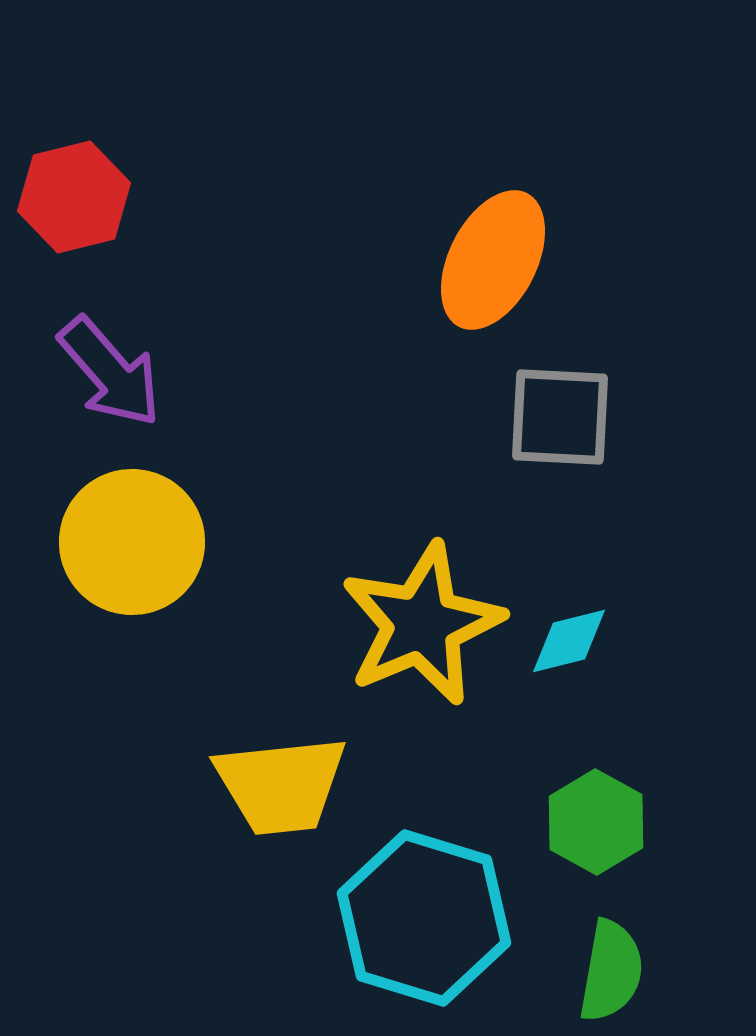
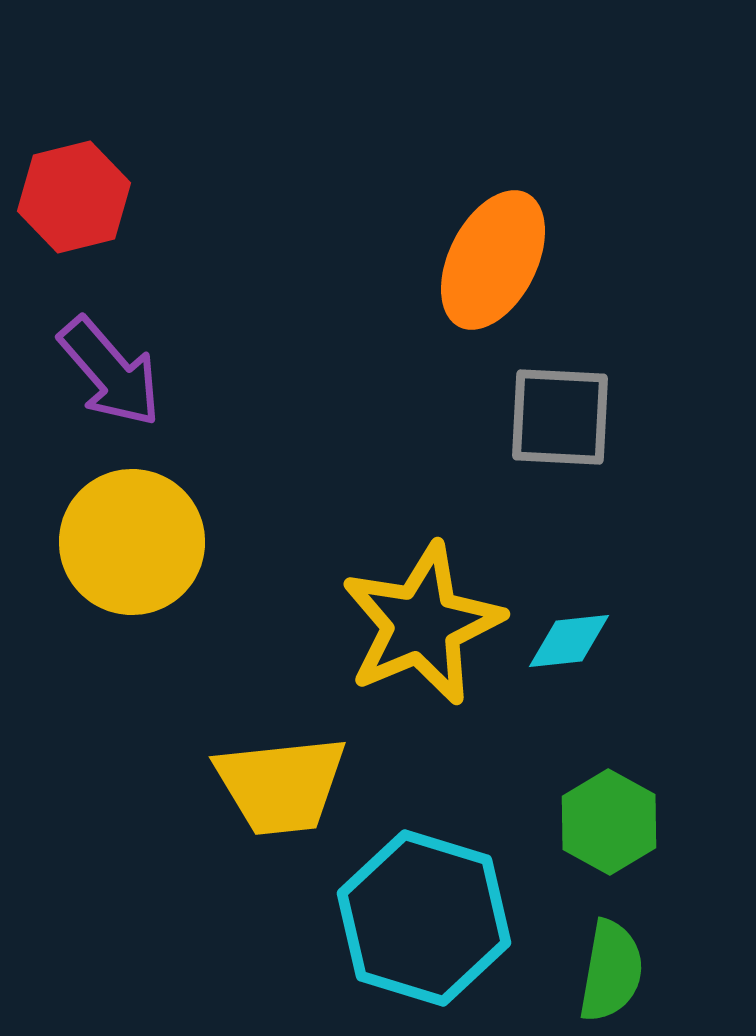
cyan diamond: rotated 8 degrees clockwise
green hexagon: moved 13 px right
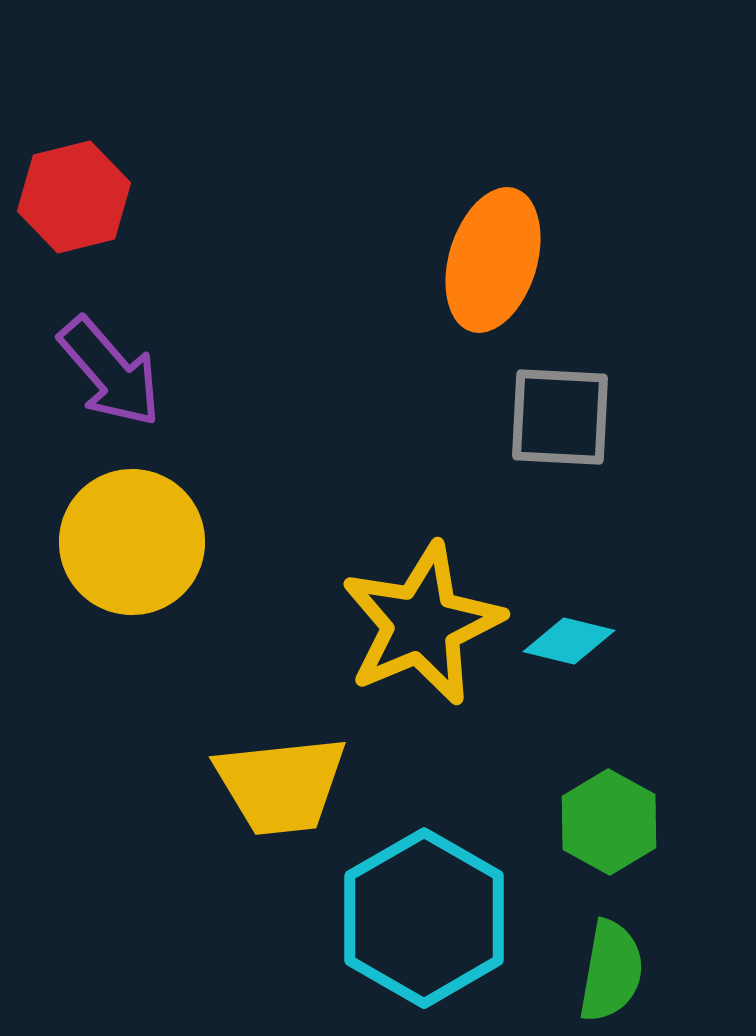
orange ellipse: rotated 10 degrees counterclockwise
cyan diamond: rotated 20 degrees clockwise
cyan hexagon: rotated 13 degrees clockwise
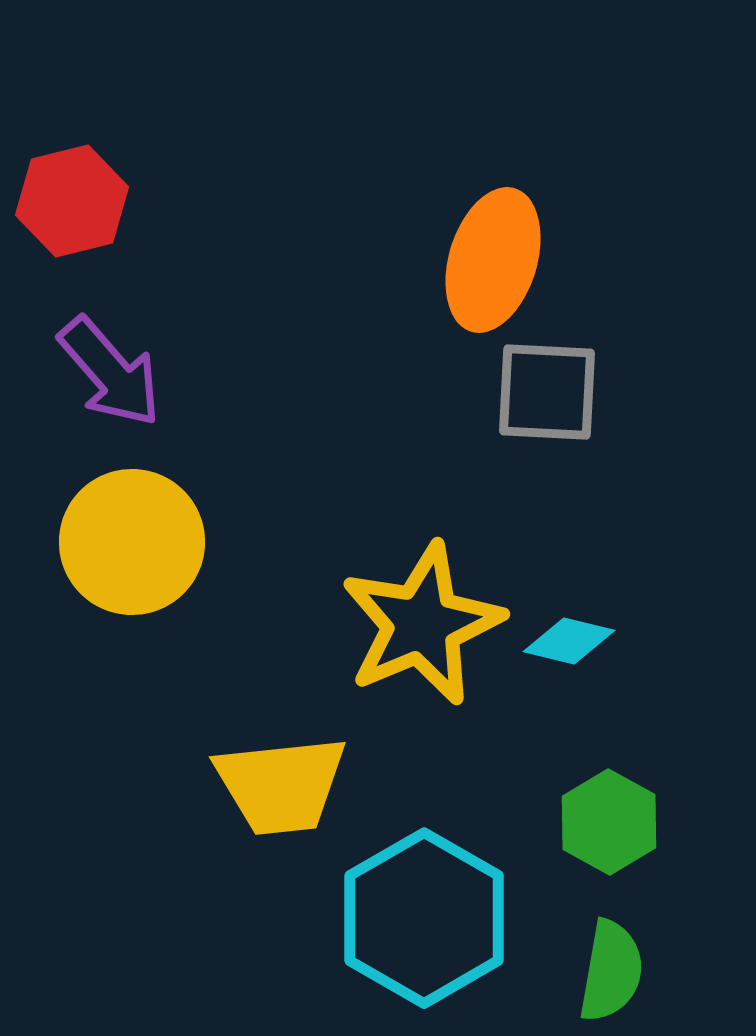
red hexagon: moved 2 px left, 4 px down
gray square: moved 13 px left, 25 px up
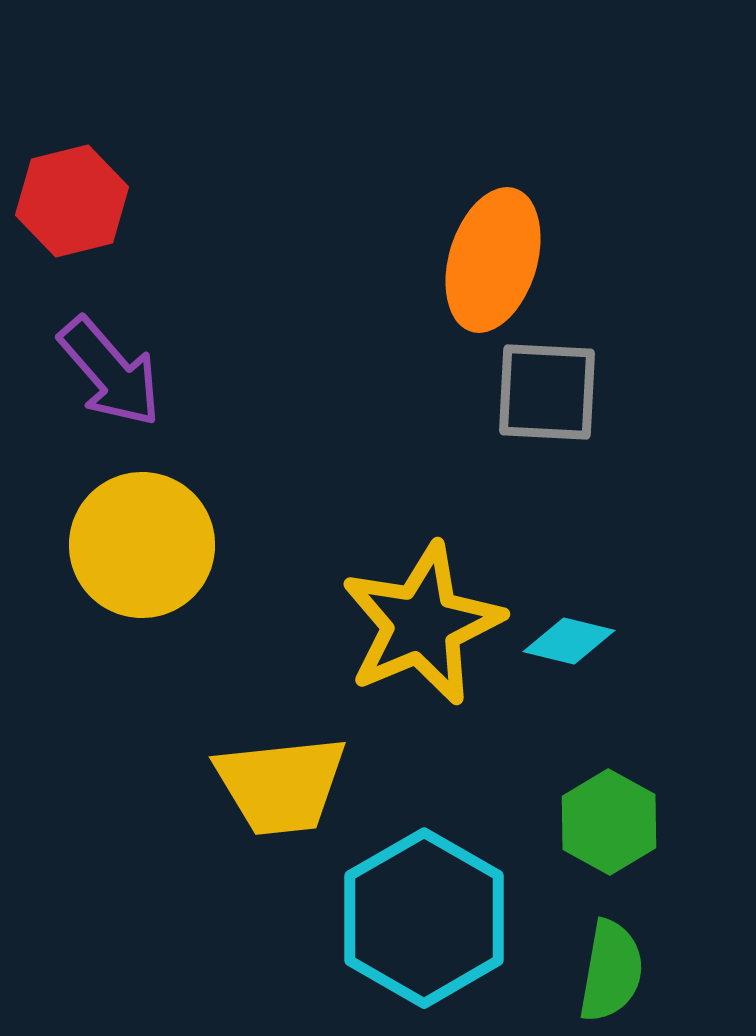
yellow circle: moved 10 px right, 3 px down
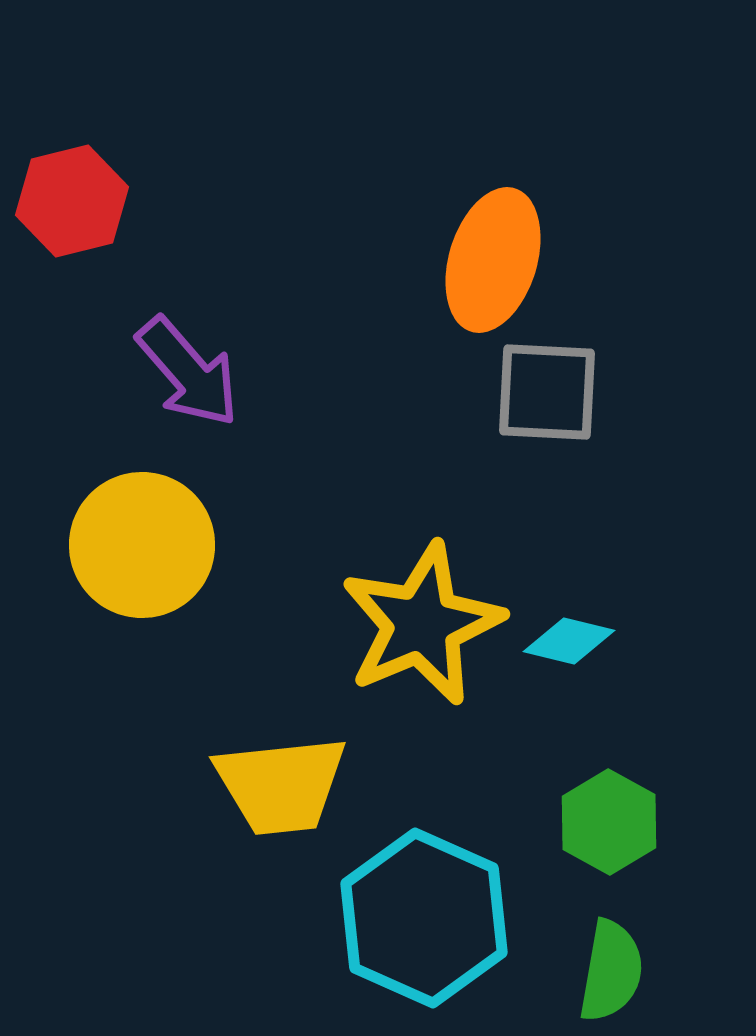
purple arrow: moved 78 px right
cyan hexagon: rotated 6 degrees counterclockwise
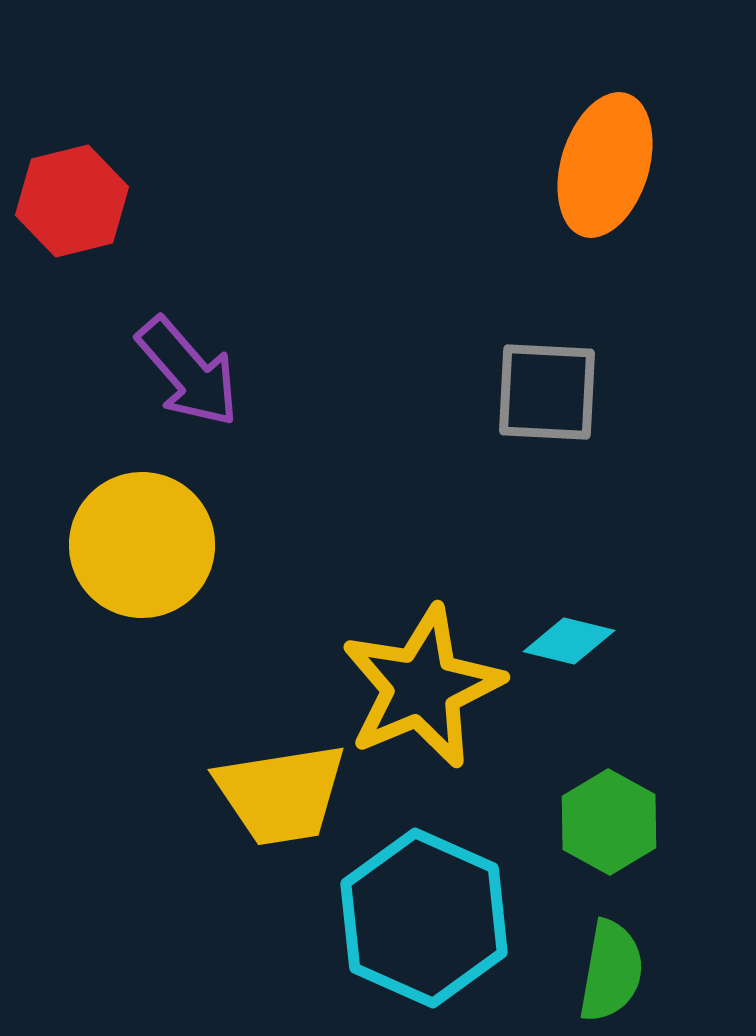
orange ellipse: moved 112 px right, 95 px up
yellow star: moved 63 px down
yellow trapezoid: moved 9 px down; rotated 3 degrees counterclockwise
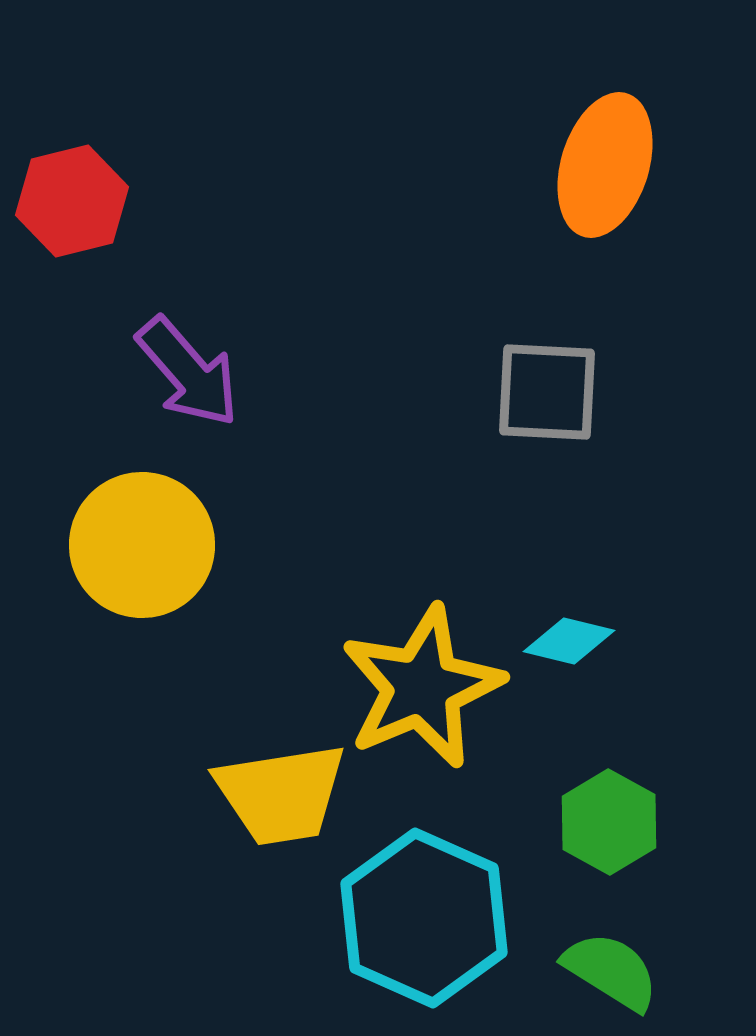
green semicircle: rotated 68 degrees counterclockwise
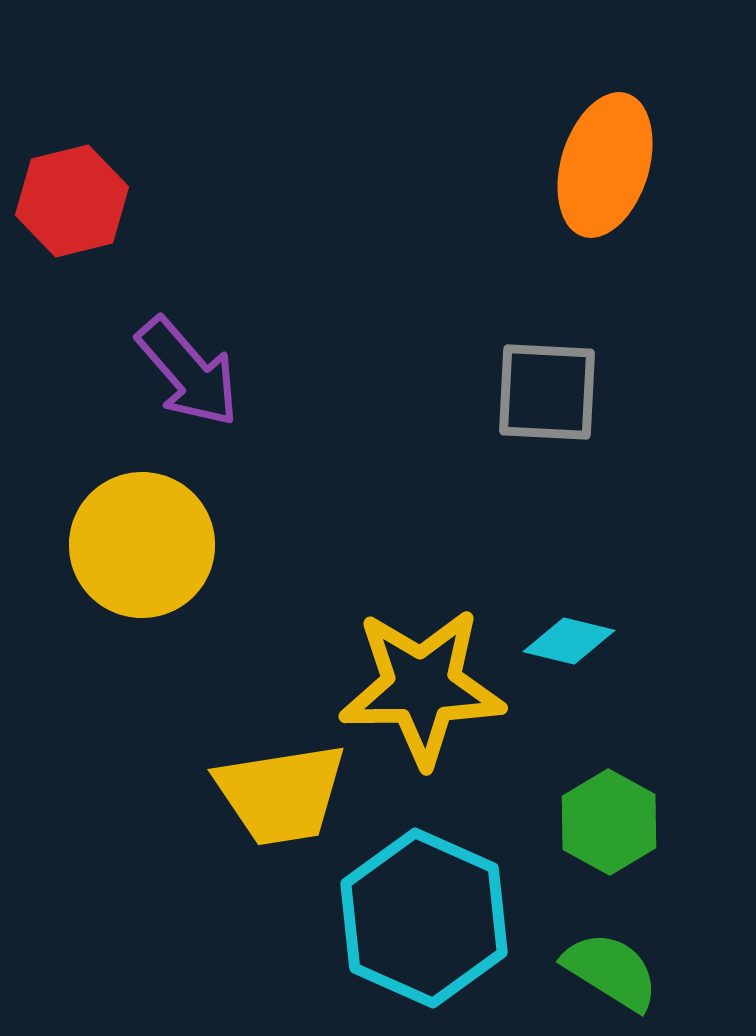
yellow star: rotated 22 degrees clockwise
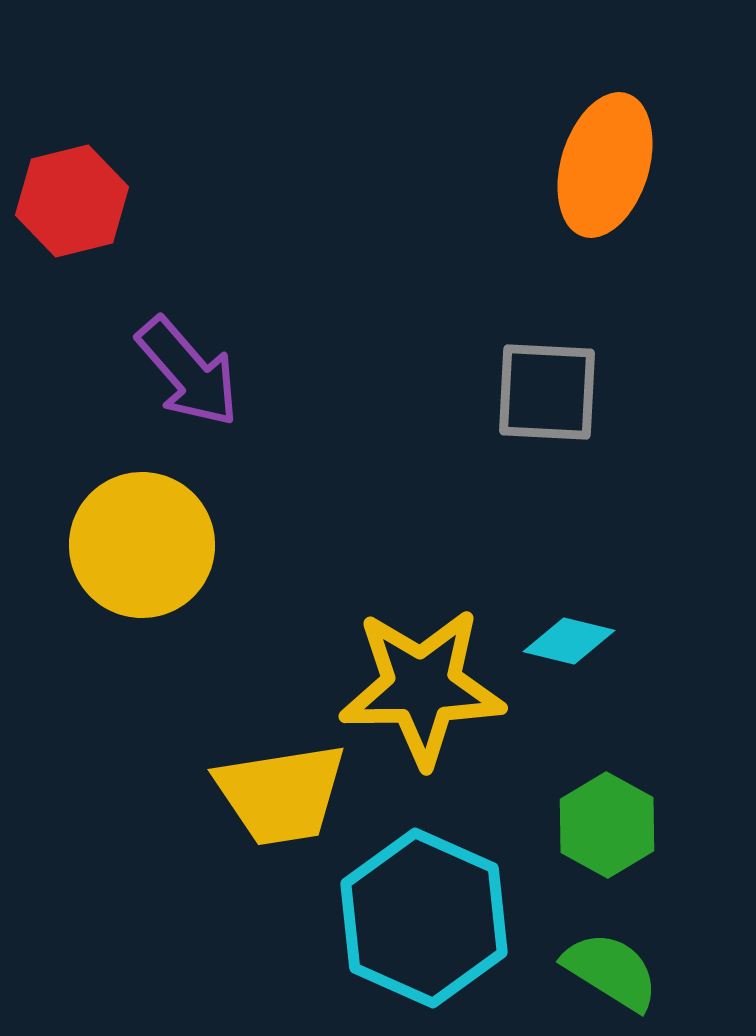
green hexagon: moved 2 px left, 3 px down
